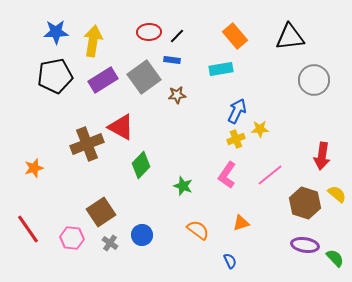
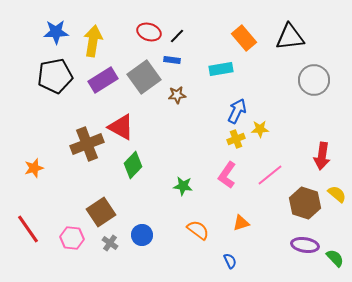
red ellipse: rotated 20 degrees clockwise
orange rectangle: moved 9 px right, 2 px down
green diamond: moved 8 px left
green star: rotated 12 degrees counterclockwise
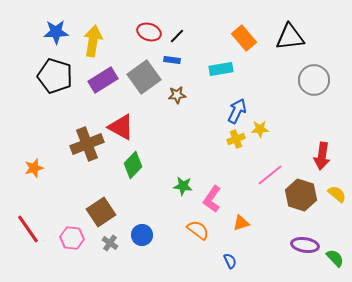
black pentagon: rotated 28 degrees clockwise
pink L-shape: moved 15 px left, 24 px down
brown hexagon: moved 4 px left, 8 px up
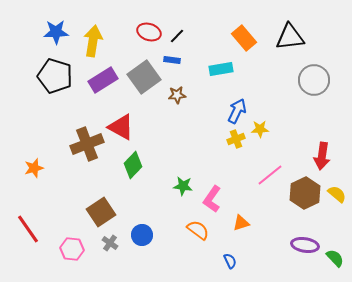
brown hexagon: moved 4 px right, 2 px up; rotated 16 degrees clockwise
pink hexagon: moved 11 px down
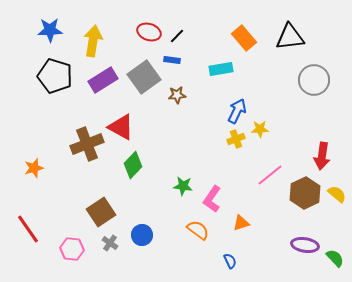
blue star: moved 6 px left, 2 px up
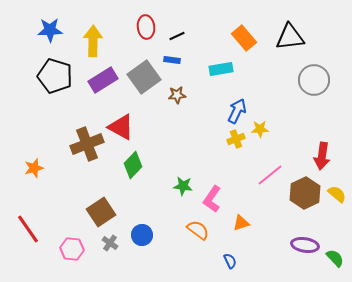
red ellipse: moved 3 px left, 5 px up; rotated 65 degrees clockwise
black line: rotated 21 degrees clockwise
yellow arrow: rotated 8 degrees counterclockwise
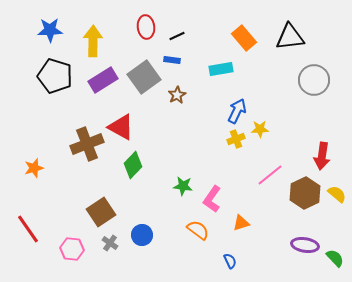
brown star: rotated 24 degrees counterclockwise
